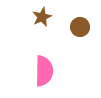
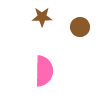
brown star: rotated 24 degrees clockwise
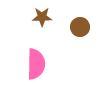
pink semicircle: moved 8 px left, 7 px up
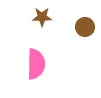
brown circle: moved 5 px right
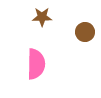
brown circle: moved 5 px down
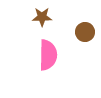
pink semicircle: moved 12 px right, 9 px up
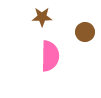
pink semicircle: moved 2 px right, 1 px down
